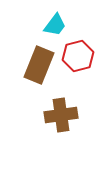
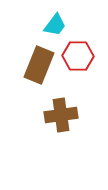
red hexagon: rotated 16 degrees clockwise
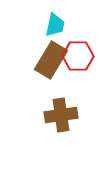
cyan trapezoid: rotated 25 degrees counterclockwise
brown rectangle: moved 12 px right, 5 px up; rotated 9 degrees clockwise
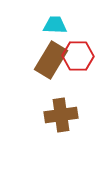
cyan trapezoid: rotated 100 degrees counterclockwise
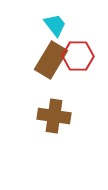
cyan trapezoid: rotated 50 degrees clockwise
brown cross: moved 7 px left, 1 px down; rotated 16 degrees clockwise
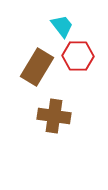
cyan trapezoid: moved 7 px right, 1 px down
brown rectangle: moved 14 px left, 7 px down
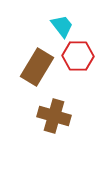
brown cross: rotated 8 degrees clockwise
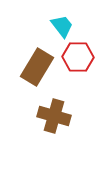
red hexagon: moved 1 px down
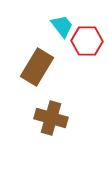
red hexagon: moved 9 px right, 16 px up
brown cross: moved 3 px left, 2 px down
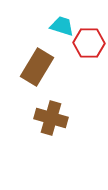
cyan trapezoid: rotated 35 degrees counterclockwise
red hexagon: moved 2 px right, 2 px down
